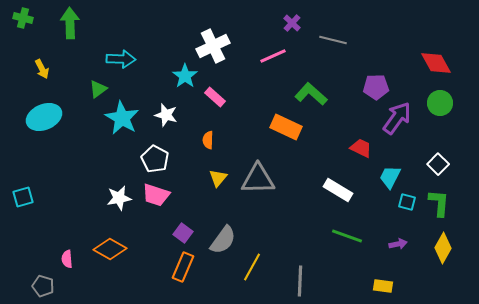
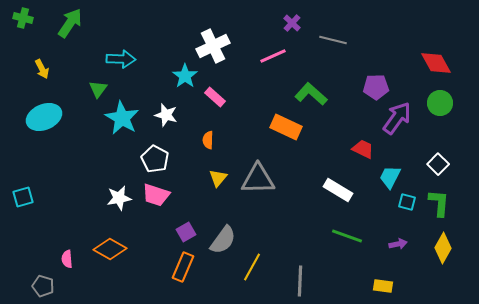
green arrow at (70, 23): rotated 36 degrees clockwise
green triangle at (98, 89): rotated 18 degrees counterclockwise
red trapezoid at (361, 148): moved 2 px right, 1 px down
purple square at (183, 233): moved 3 px right, 1 px up; rotated 24 degrees clockwise
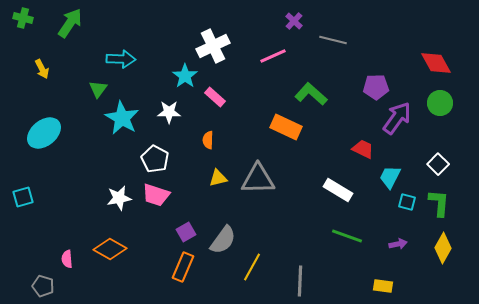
purple cross at (292, 23): moved 2 px right, 2 px up
white star at (166, 115): moved 3 px right, 3 px up; rotated 15 degrees counterclockwise
cyan ellipse at (44, 117): moved 16 px down; rotated 16 degrees counterclockwise
yellow triangle at (218, 178): rotated 36 degrees clockwise
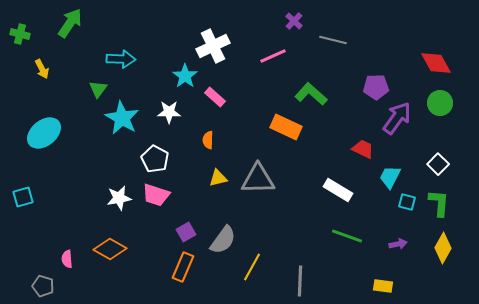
green cross at (23, 18): moved 3 px left, 16 px down
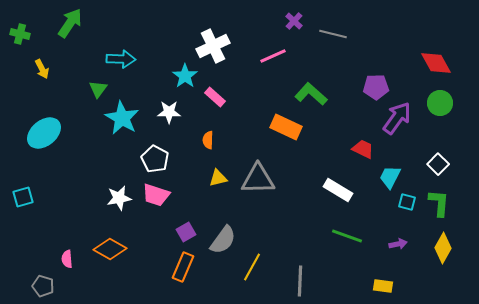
gray line at (333, 40): moved 6 px up
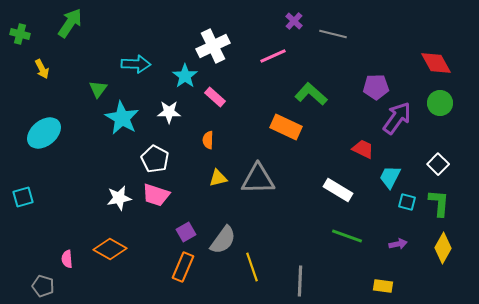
cyan arrow at (121, 59): moved 15 px right, 5 px down
yellow line at (252, 267): rotated 48 degrees counterclockwise
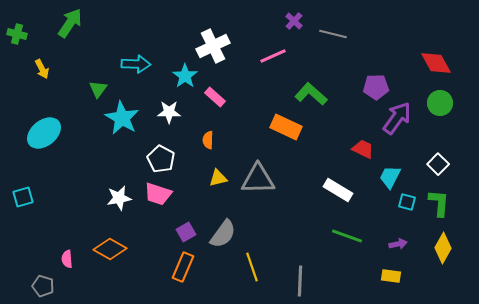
green cross at (20, 34): moved 3 px left
white pentagon at (155, 159): moved 6 px right
pink trapezoid at (156, 195): moved 2 px right, 1 px up
gray semicircle at (223, 240): moved 6 px up
yellow rectangle at (383, 286): moved 8 px right, 10 px up
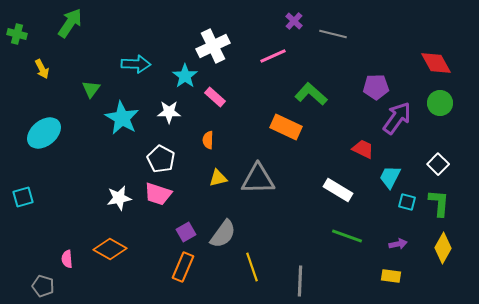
green triangle at (98, 89): moved 7 px left
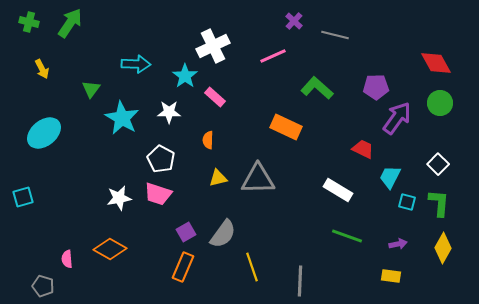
green cross at (17, 34): moved 12 px right, 12 px up
gray line at (333, 34): moved 2 px right, 1 px down
green L-shape at (311, 94): moved 6 px right, 6 px up
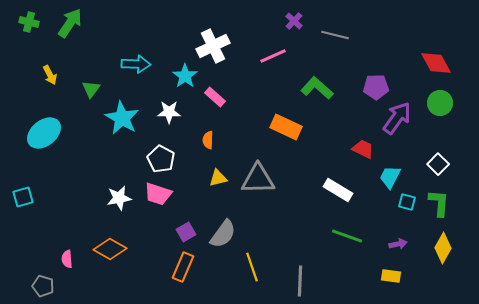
yellow arrow at (42, 69): moved 8 px right, 6 px down
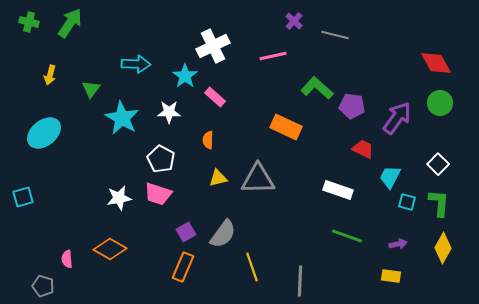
pink line at (273, 56): rotated 12 degrees clockwise
yellow arrow at (50, 75): rotated 42 degrees clockwise
purple pentagon at (376, 87): moved 24 px left, 19 px down; rotated 10 degrees clockwise
white rectangle at (338, 190): rotated 12 degrees counterclockwise
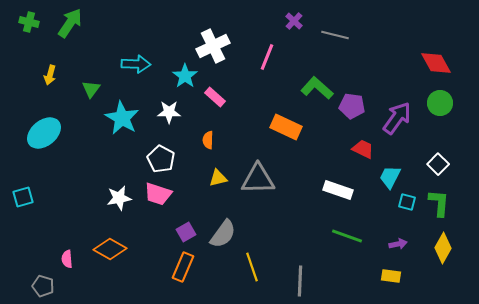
pink line at (273, 56): moved 6 px left, 1 px down; rotated 56 degrees counterclockwise
